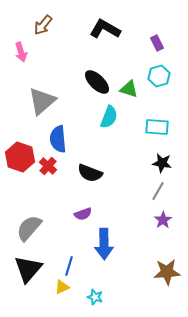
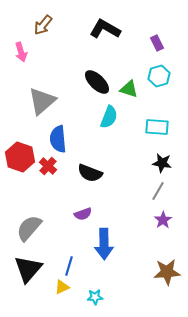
cyan star: rotated 21 degrees counterclockwise
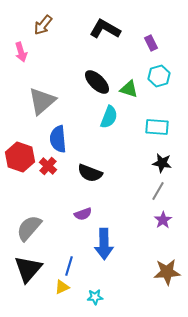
purple rectangle: moved 6 px left
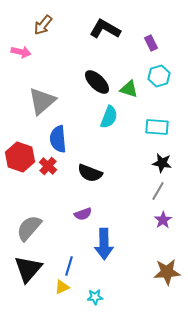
pink arrow: rotated 60 degrees counterclockwise
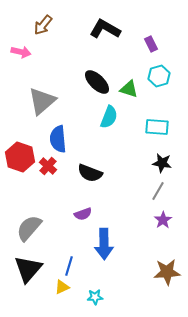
purple rectangle: moved 1 px down
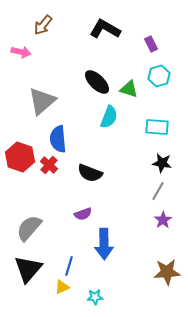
red cross: moved 1 px right, 1 px up
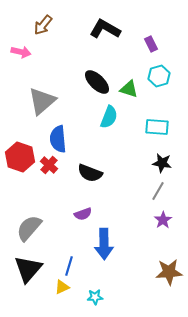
brown star: moved 2 px right
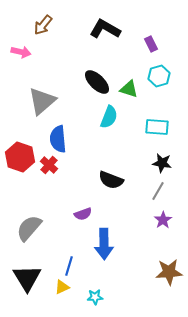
black semicircle: moved 21 px right, 7 px down
black triangle: moved 1 px left, 9 px down; rotated 12 degrees counterclockwise
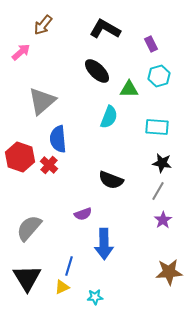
pink arrow: rotated 54 degrees counterclockwise
black ellipse: moved 11 px up
green triangle: rotated 18 degrees counterclockwise
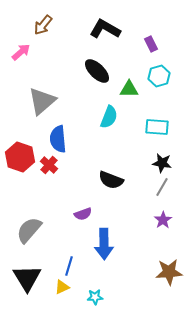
gray line: moved 4 px right, 4 px up
gray semicircle: moved 2 px down
